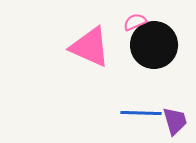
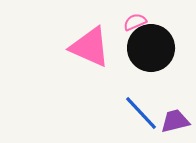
black circle: moved 3 px left, 3 px down
blue line: rotated 45 degrees clockwise
purple trapezoid: rotated 88 degrees counterclockwise
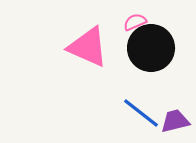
pink triangle: moved 2 px left
blue line: rotated 9 degrees counterclockwise
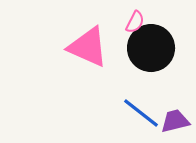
pink semicircle: rotated 140 degrees clockwise
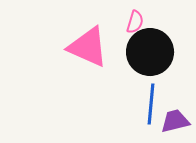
pink semicircle: rotated 10 degrees counterclockwise
black circle: moved 1 px left, 4 px down
blue line: moved 10 px right, 9 px up; rotated 57 degrees clockwise
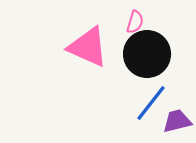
black circle: moved 3 px left, 2 px down
blue line: moved 1 px up; rotated 33 degrees clockwise
purple trapezoid: moved 2 px right
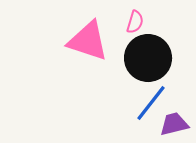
pink triangle: moved 6 px up; rotated 6 degrees counterclockwise
black circle: moved 1 px right, 4 px down
purple trapezoid: moved 3 px left, 3 px down
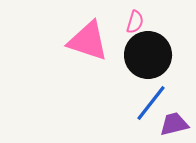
black circle: moved 3 px up
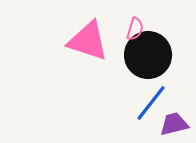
pink semicircle: moved 7 px down
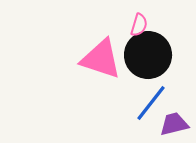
pink semicircle: moved 4 px right, 4 px up
pink triangle: moved 13 px right, 18 px down
